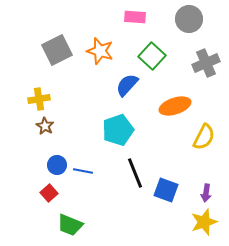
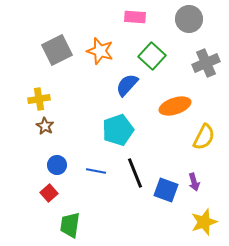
blue line: moved 13 px right
purple arrow: moved 12 px left, 11 px up; rotated 24 degrees counterclockwise
green trapezoid: rotated 76 degrees clockwise
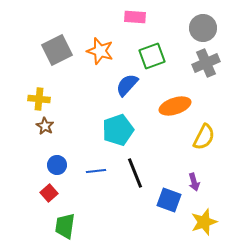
gray circle: moved 14 px right, 9 px down
green square: rotated 28 degrees clockwise
yellow cross: rotated 15 degrees clockwise
blue line: rotated 18 degrees counterclockwise
blue square: moved 3 px right, 10 px down
green trapezoid: moved 5 px left, 1 px down
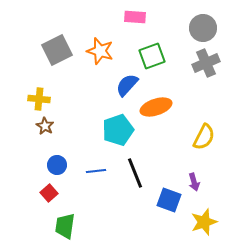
orange ellipse: moved 19 px left, 1 px down
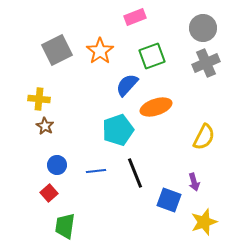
pink rectangle: rotated 25 degrees counterclockwise
orange star: rotated 20 degrees clockwise
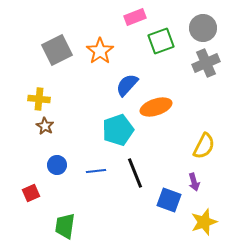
green square: moved 9 px right, 15 px up
yellow semicircle: moved 9 px down
red square: moved 18 px left; rotated 18 degrees clockwise
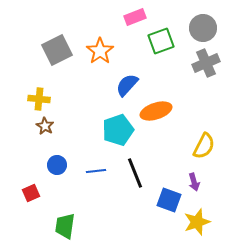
orange ellipse: moved 4 px down
yellow star: moved 7 px left
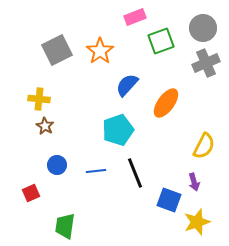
orange ellipse: moved 10 px right, 8 px up; rotated 36 degrees counterclockwise
